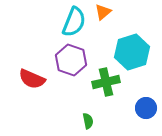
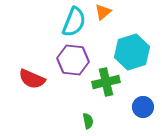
purple hexagon: moved 2 px right; rotated 12 degrees counterclockwise
blue circle: moved 3 px left, 1 px up
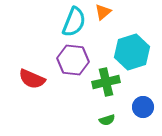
green semicircle: moved 19 px right, 1 px up; rotated 84 degrees clockwise
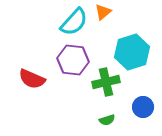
cyan semicircle: rotated 20 degrees clockwise
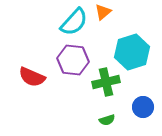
red semicircle: moved 2 px up
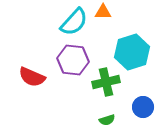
orange triangle: rotated 42 degrees clockwise
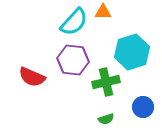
green semicircle: moved 1 px left, 1 px up
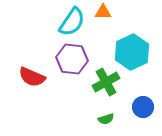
cyan semicircle: moved 2 px left; rotated 8 degrees counterclockwise
cyan hexagon: rotated 8 degrees counterclockwise
purple hexagon: moved 1 px left, 1 px up
green cross: rotated 16 degrees counterclockwise
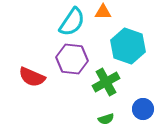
cyan hexagon: moved 4 px left, 6 px up; rotated 16 degrees counterclockwise
blue circle: moved 2 px down
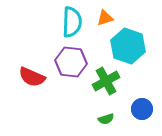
orange triangle: moved 2 px right, 6 px down; rotated 18 degrees counterclockwise
cyan semicircle: rotated 32 degrees counterclockwise
purple hexagon: moved 1 px left, 3 px down
green cross: moved 1 px up
blue circle: moved 1 px left
